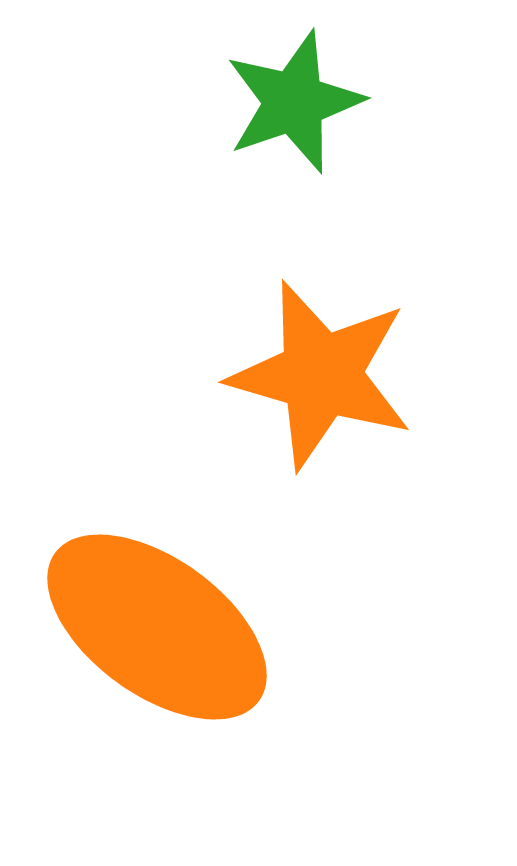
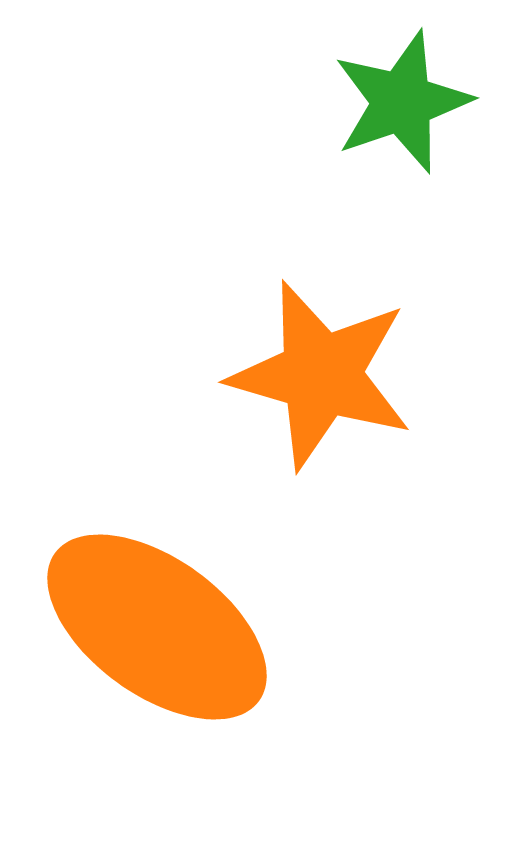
green star: moved 108 px right
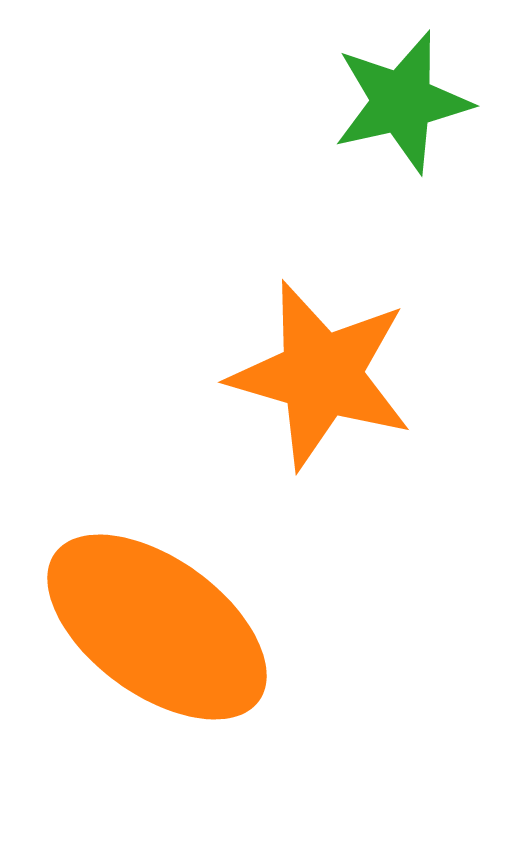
green star: rotated 6 degrees clockwise
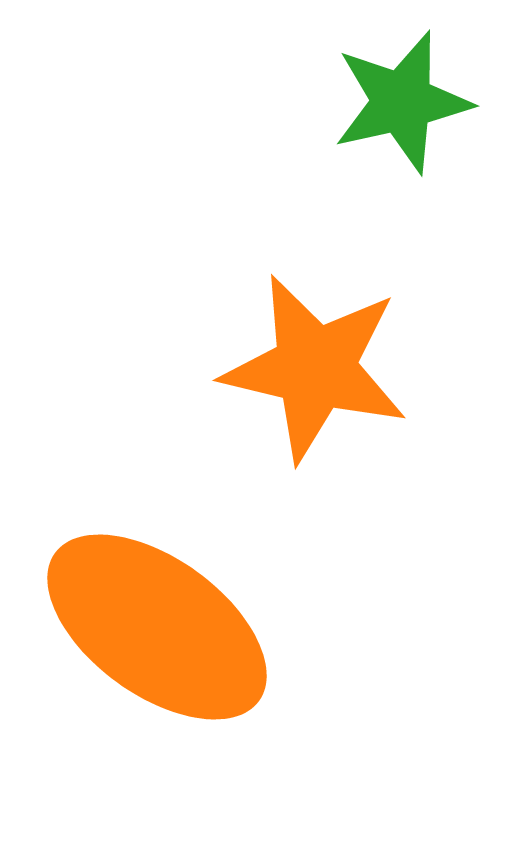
orange star: moved 6 px left, 7 px up; rotated 3 degrees counterclockwise
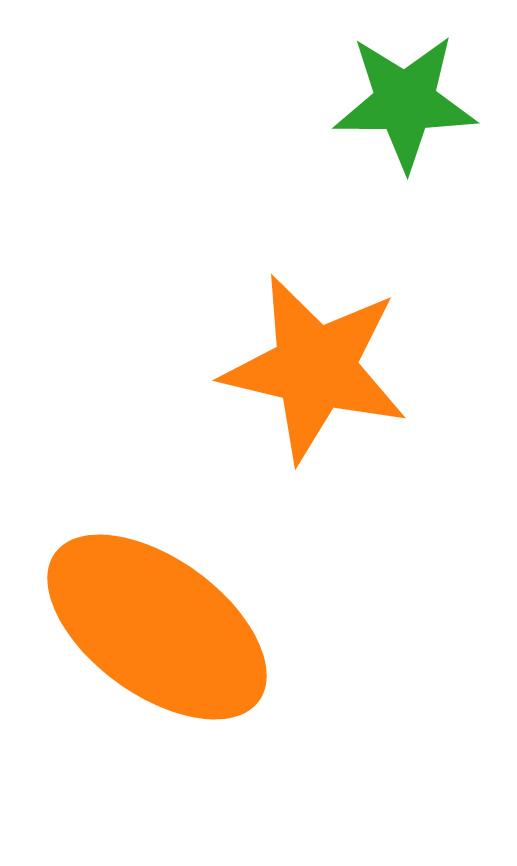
green star: moved 3 px right; rotated 13 degrees clockwise
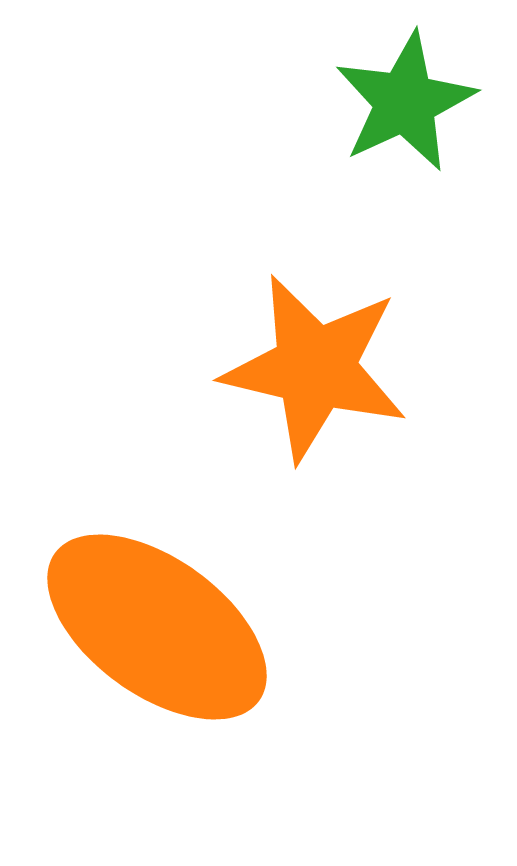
green star: rotated 25 degrees counterclockwise
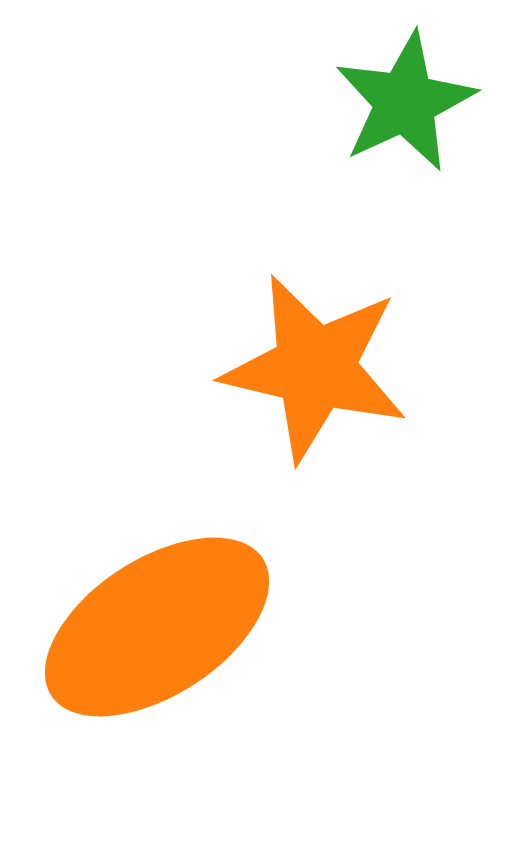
orange ellipse: rotated 69 degrees counterclockwise
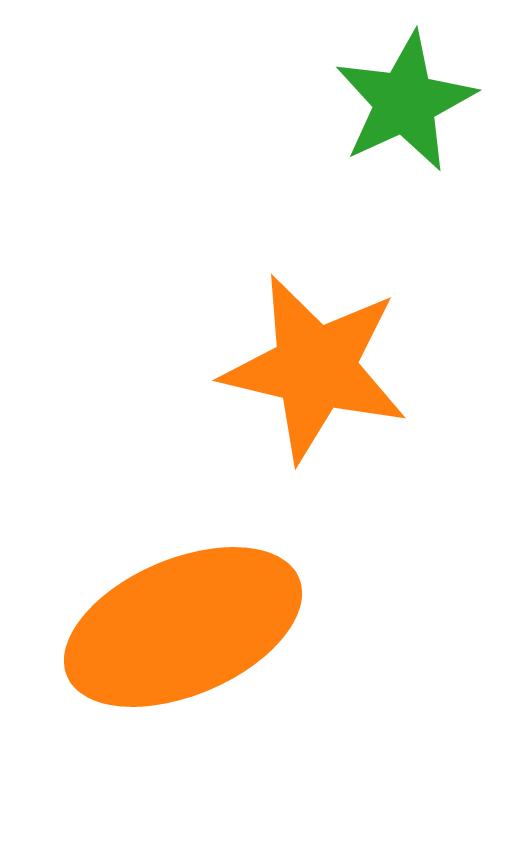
orange ellipse: moved 26 px right; rotated 10 degrees clockwise
